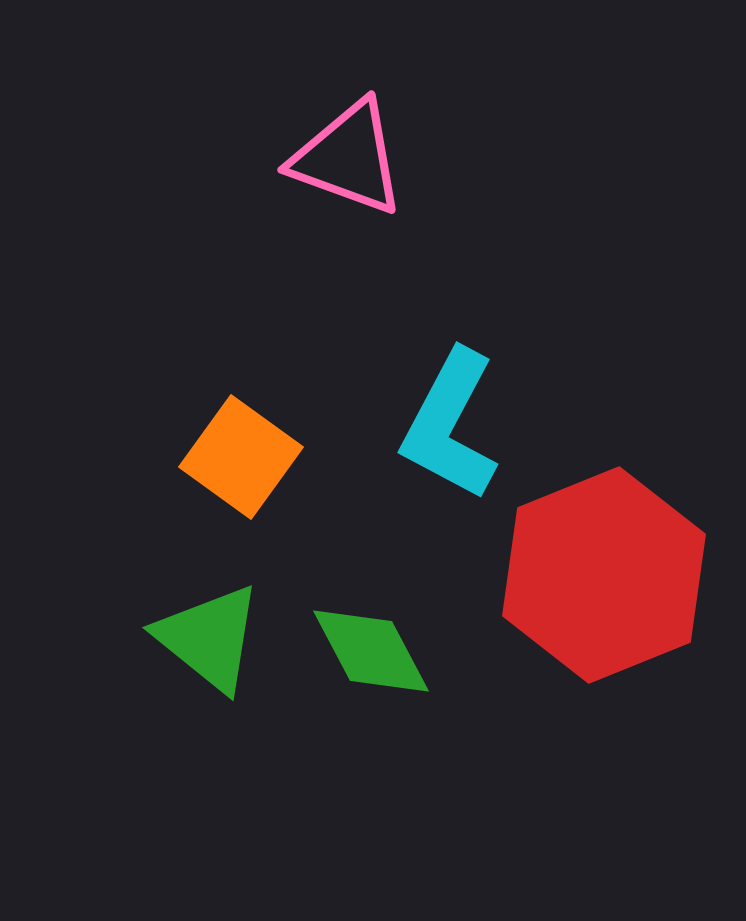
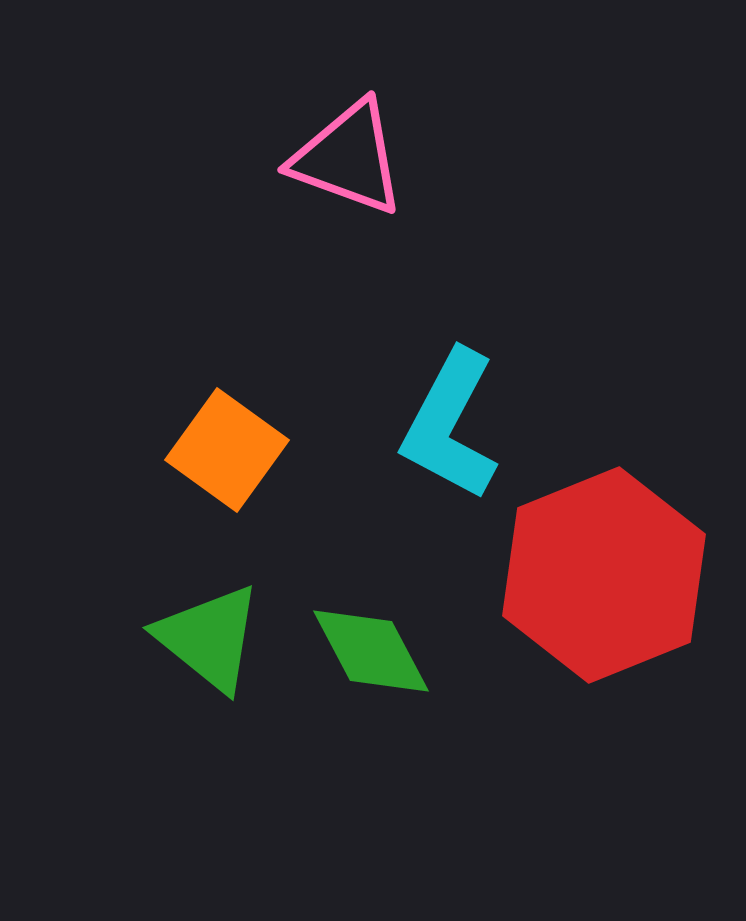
orange square: moved 14 px left, 7 px up
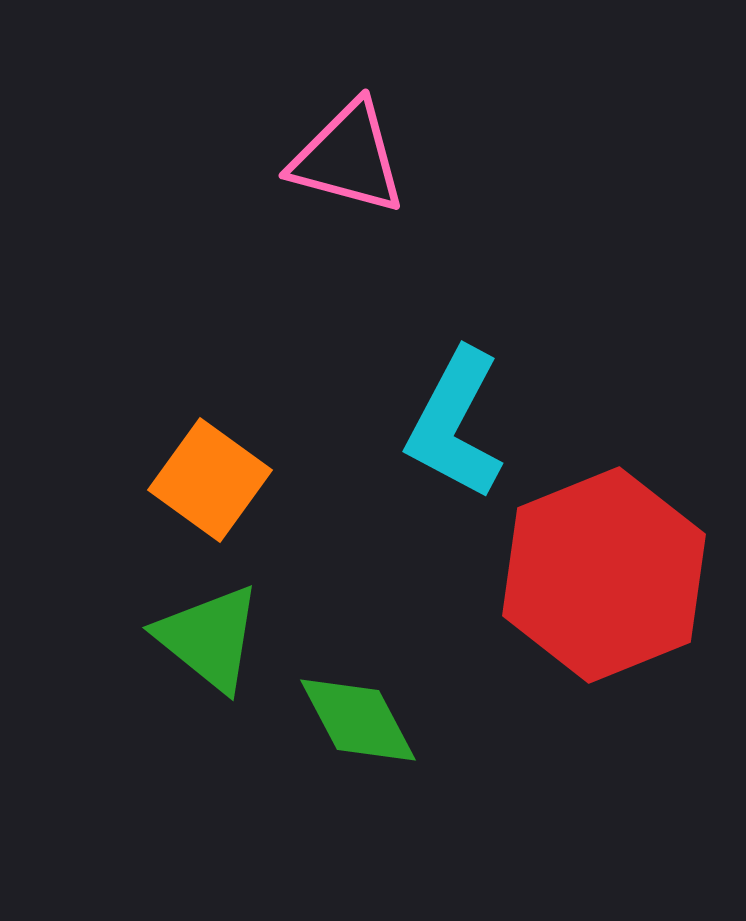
pink triangle: rotated 5 degrees counterclockwise
cyan L-shape: moved 5 px right, 1 px up
orange square: moved 17 px left, 30 px down
green diamond: moved 13 px left, 69 px down
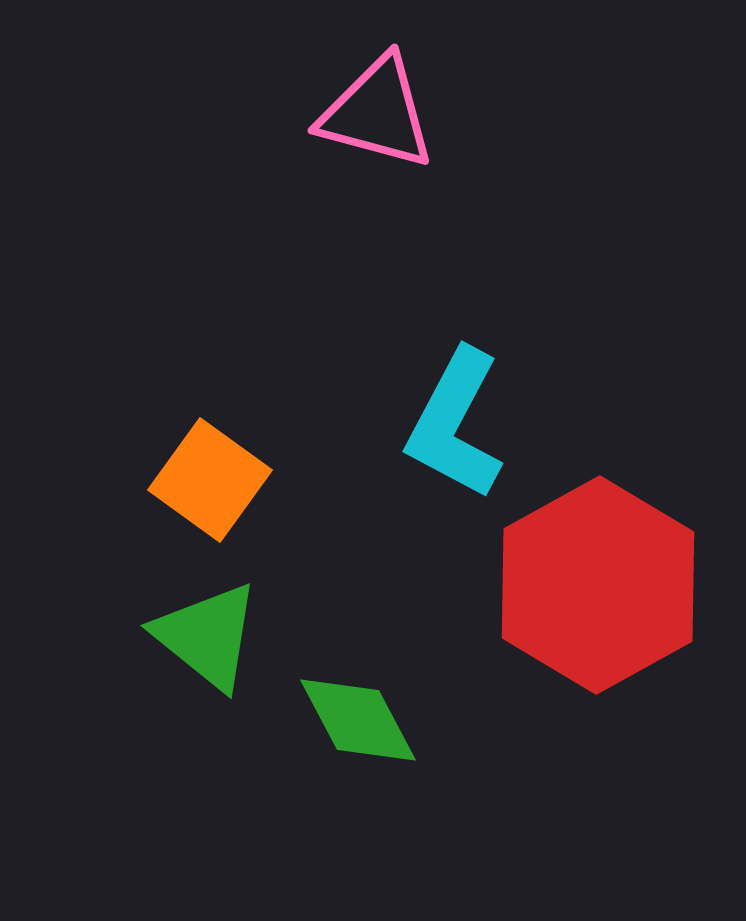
pink triangle: moved 29 px right, 45 px up
red hexagon: moved 6 px left, 10 px down; rotated 7 degrees counterclockwise
green triangle: moved 2 px left, 2 px up
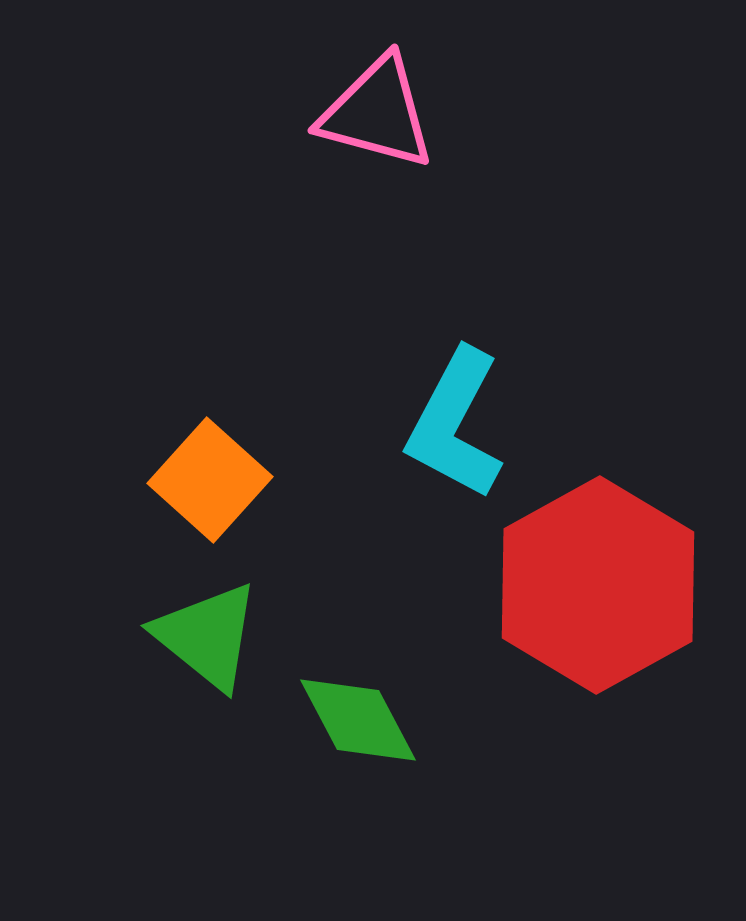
orange square: rotated 6 degrees clockwise
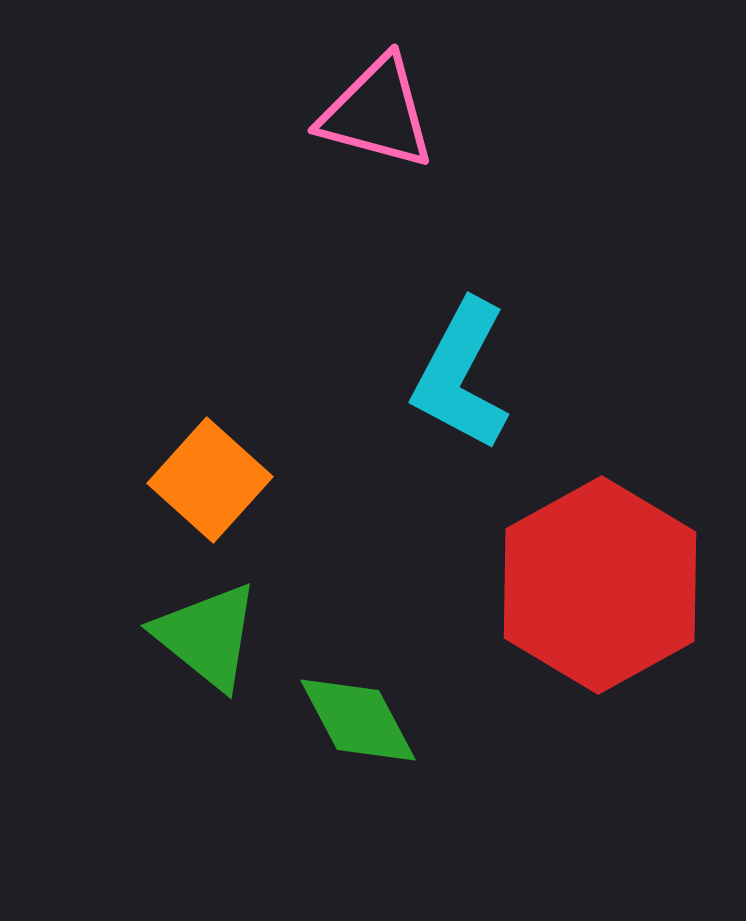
cyan L-shape: moved 6 px right, 49 px up
red hexagon: moved 2 px right
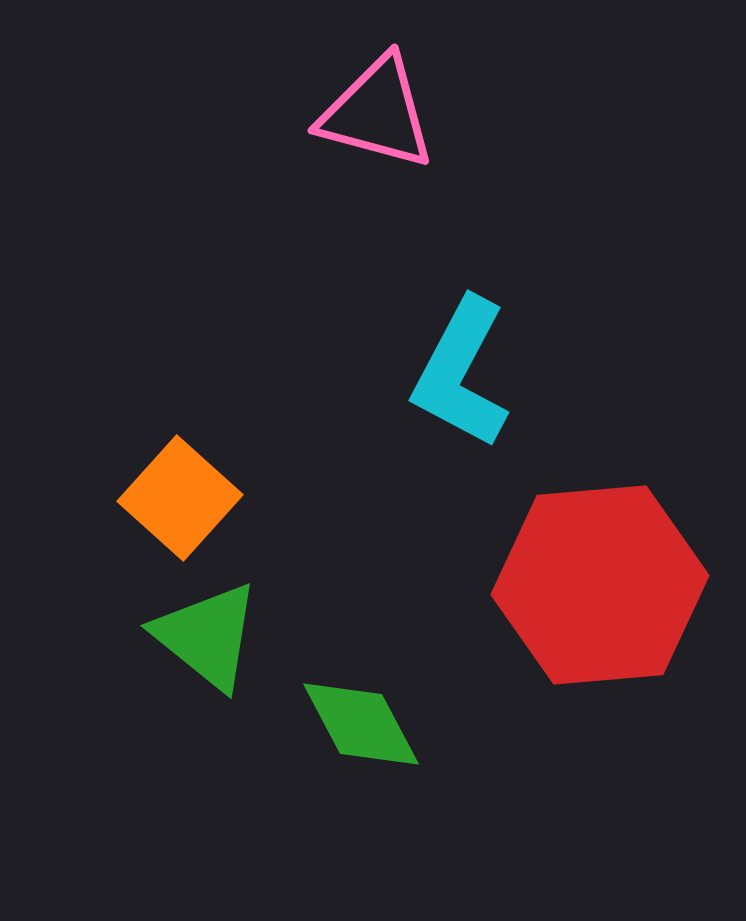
cyan L-shape: moved 2 px up
orange square: moved 30 px left, 18 px down
red hexagon: rotated 24 degrees clockwise
green diamond: moved 3 px right, 4 px down
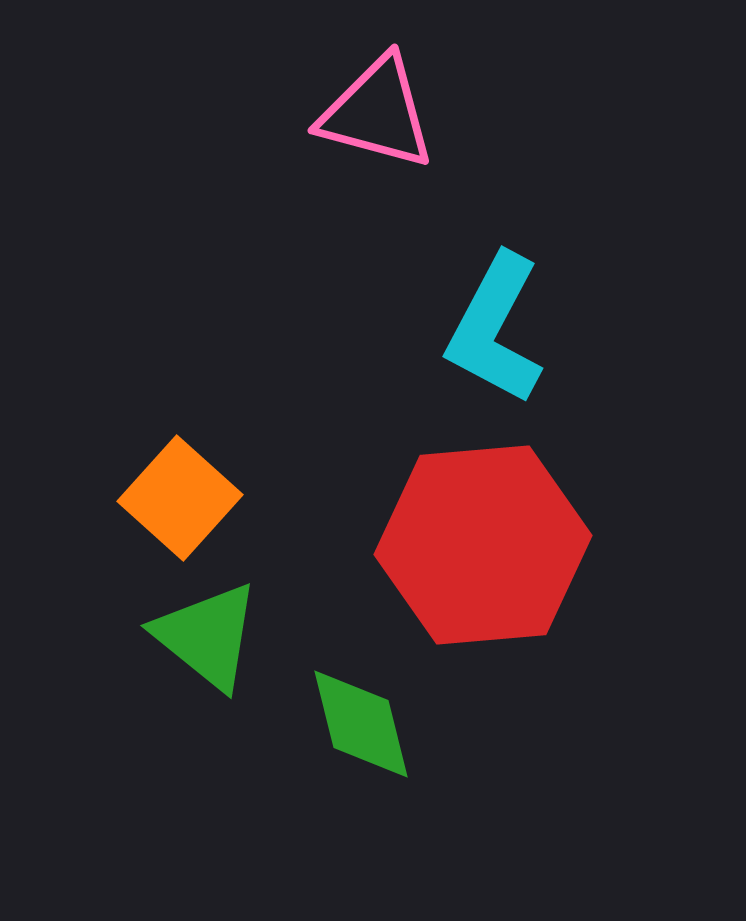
cyan L-shape: moved 34 px right, 44 px up
red hexagon: moved 117 px left, 40 px up
green diamond: rotated 14 degrees clockwise
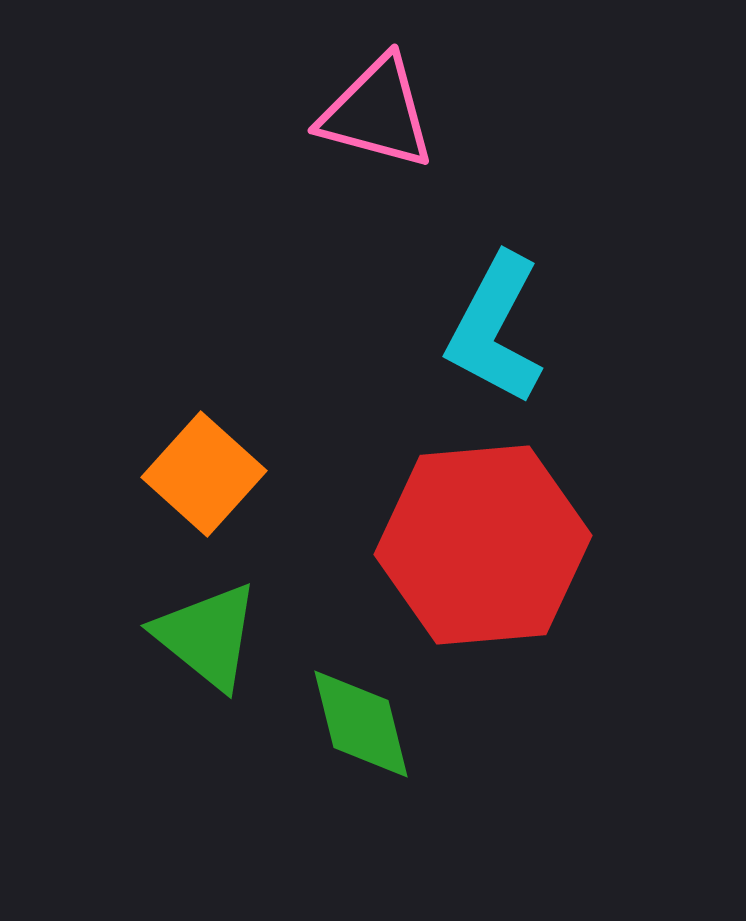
orange square: moved 24 px right, 24 px up
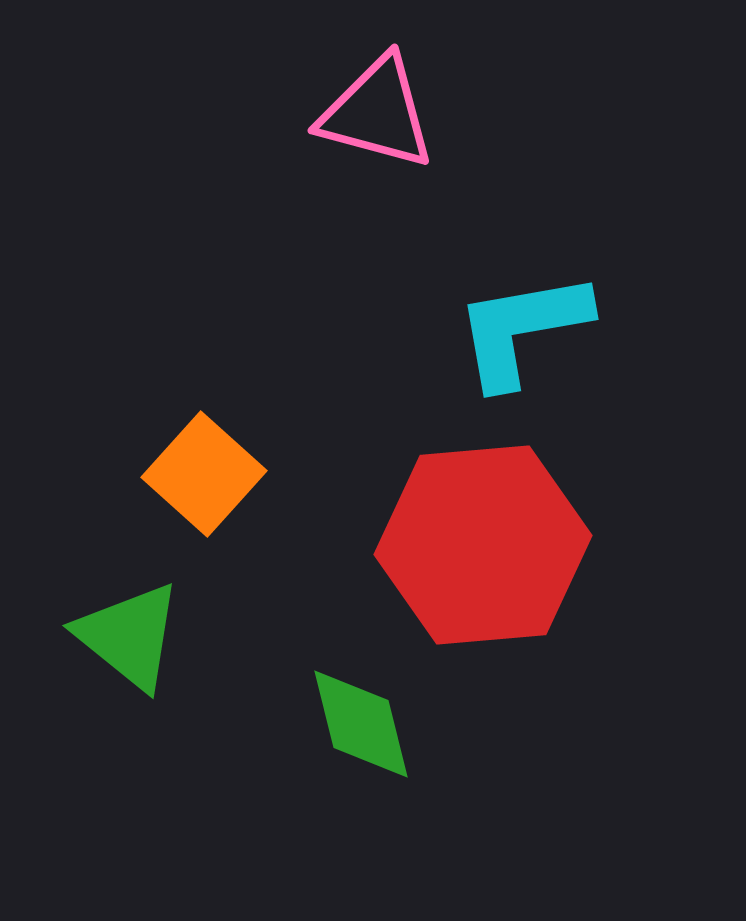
cyan L-shape: moved 27 px right; rotated 52 degrees clockwise
green triangle: moved 78 px left
